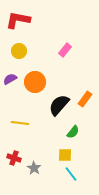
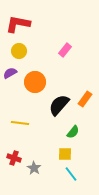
red L-shape: moved 4 px down
purple semicircle: moved 6 px up
yellow square: moved 1 px up
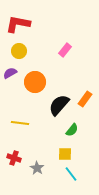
green semicircle: moved 1 px left, 2 px up
gray star: moved 3 px right
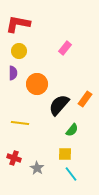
pink rectangle: moved 2 px up
purple semicircle: moved 3 px right; rotated 120 degrees clockwise
orange circle: moved 2 px right, 2 px down
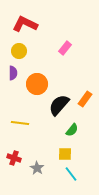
red L-shape: moved 7 px right; rotated 15 degrees clockwise
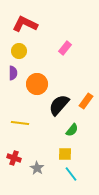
orange rectangle: moved 1 px right, 2 px down
